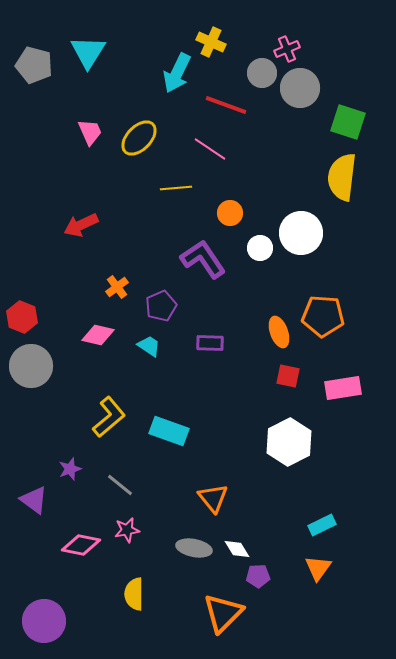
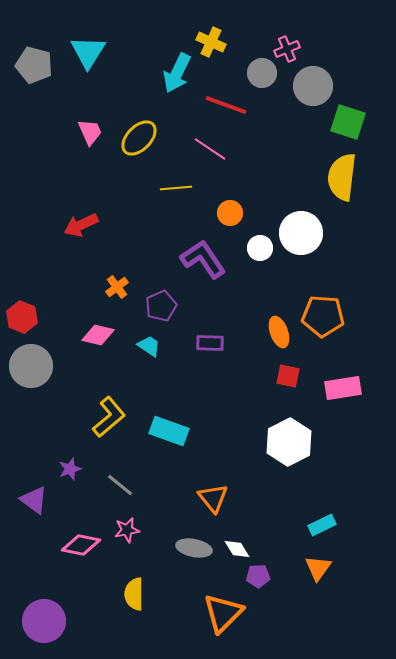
gray circle at (300, 88): moved 13 px right, 2 px up
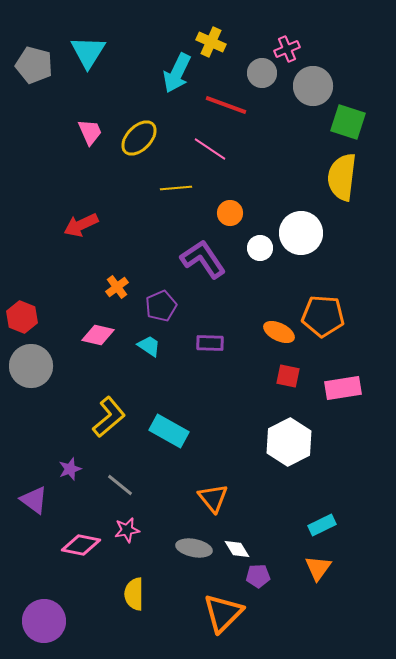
orange ellipse at (279, 332): rotated 44 degrees counterclockwise
cyan rectangle at (169, 431): rotated 9 degrees clockwise
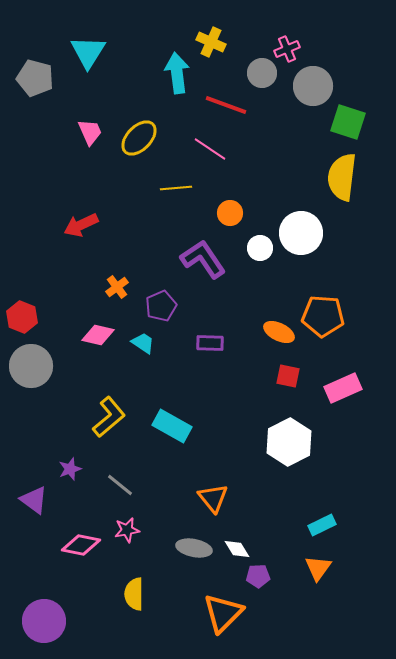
gray pentagon at (34, 65): moved 1 px right, 13 px down
cyan arrow at (177, 73): rotated 147 degrees clockwise
cyan trapezoid at (149, 346): moved 6 px left, 3 px up
pink rectangle at (343, 388): rotated 15 degrees counterclockwise
cyan rectangle at (169, 431): moved 3 px right, 5 px up
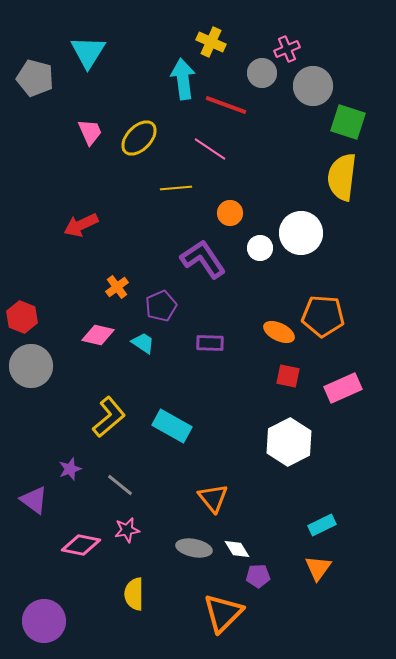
cyan arrow at (177, 73): moved 6 px right, 6 px down
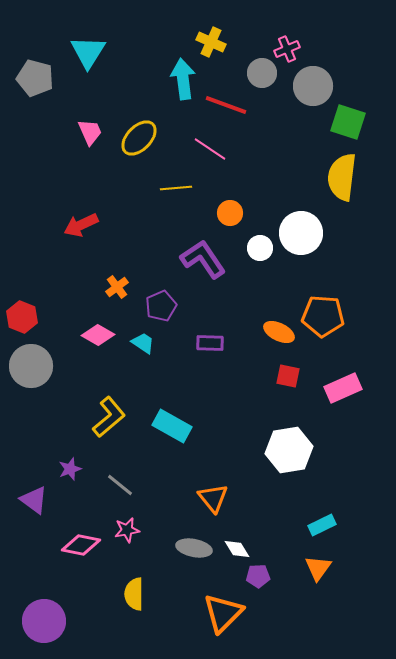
pink diamond at (98, 335): rotated 16 degrees clockwise
white hexagon at (289, 442): moved 8 px down; rotated 18 degrees clockwise
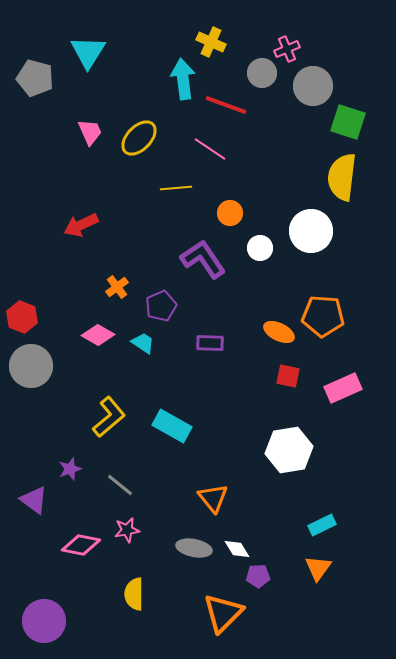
white circle at (301, 233): moved 10 px right, 2 px up
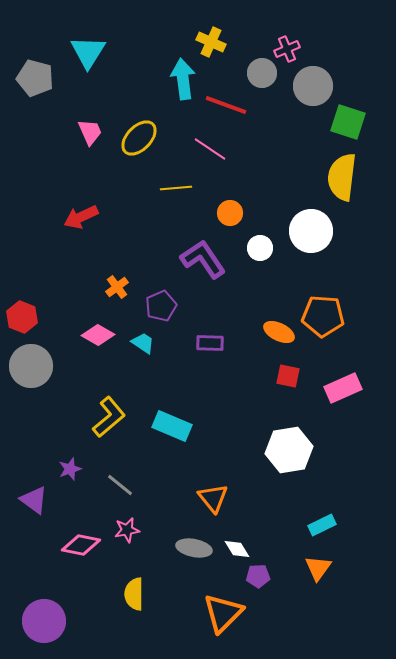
red arrow at (81, 225): moved 8 px up
cyan rectangle at (172, 426): rotated 6 degrees counterclockwise
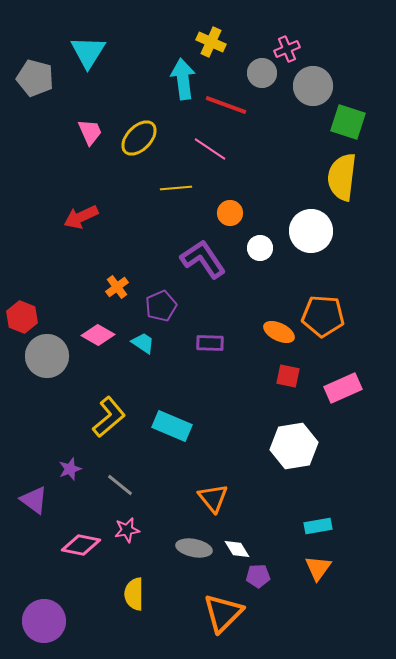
gray circle at (31, 366): moved 16 px right, 10 px up
white hexagon at (289, 450): moved 5 px right, 4 px up
cyan rectangle at (322, 525): moved 4 px left, 1 px down; rotated 16 degrees clockwise
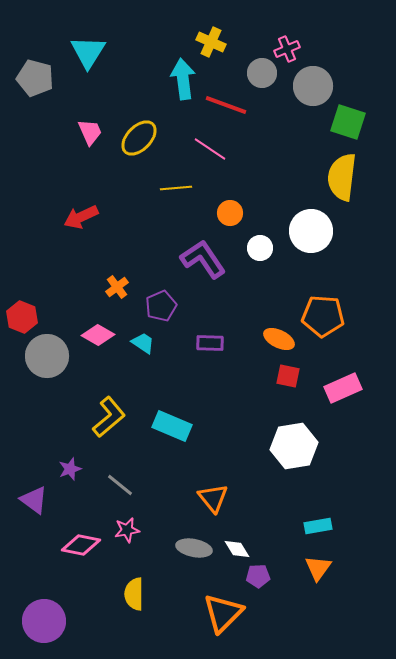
orange ellipse at (279, 332): moved 7 px down
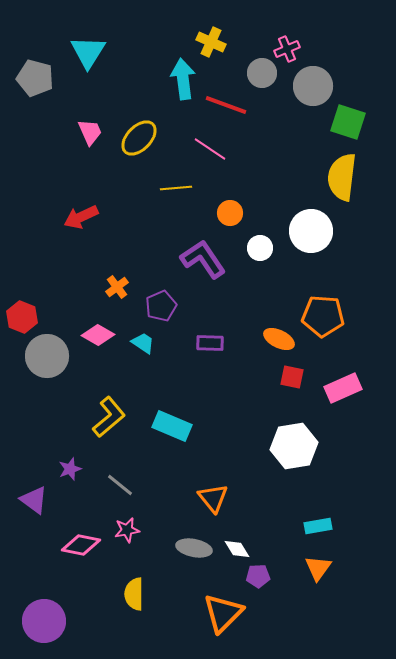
red square at (288, 376): moved 4 px right, 1 px down
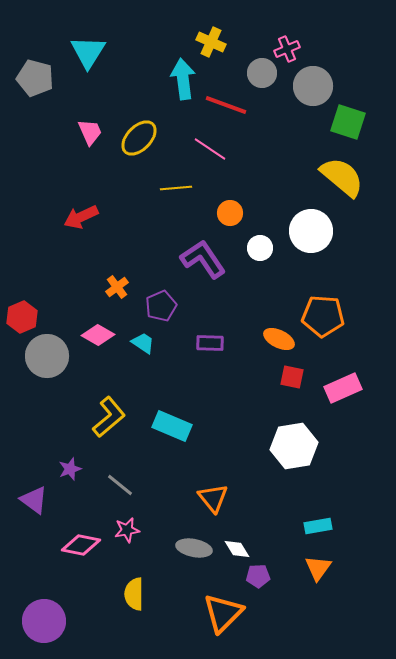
yellow semicircle at (342, 177): rotated 123 degrees clockwise
red hexagon at (22, 317): rotated 16 degrees clockwise
